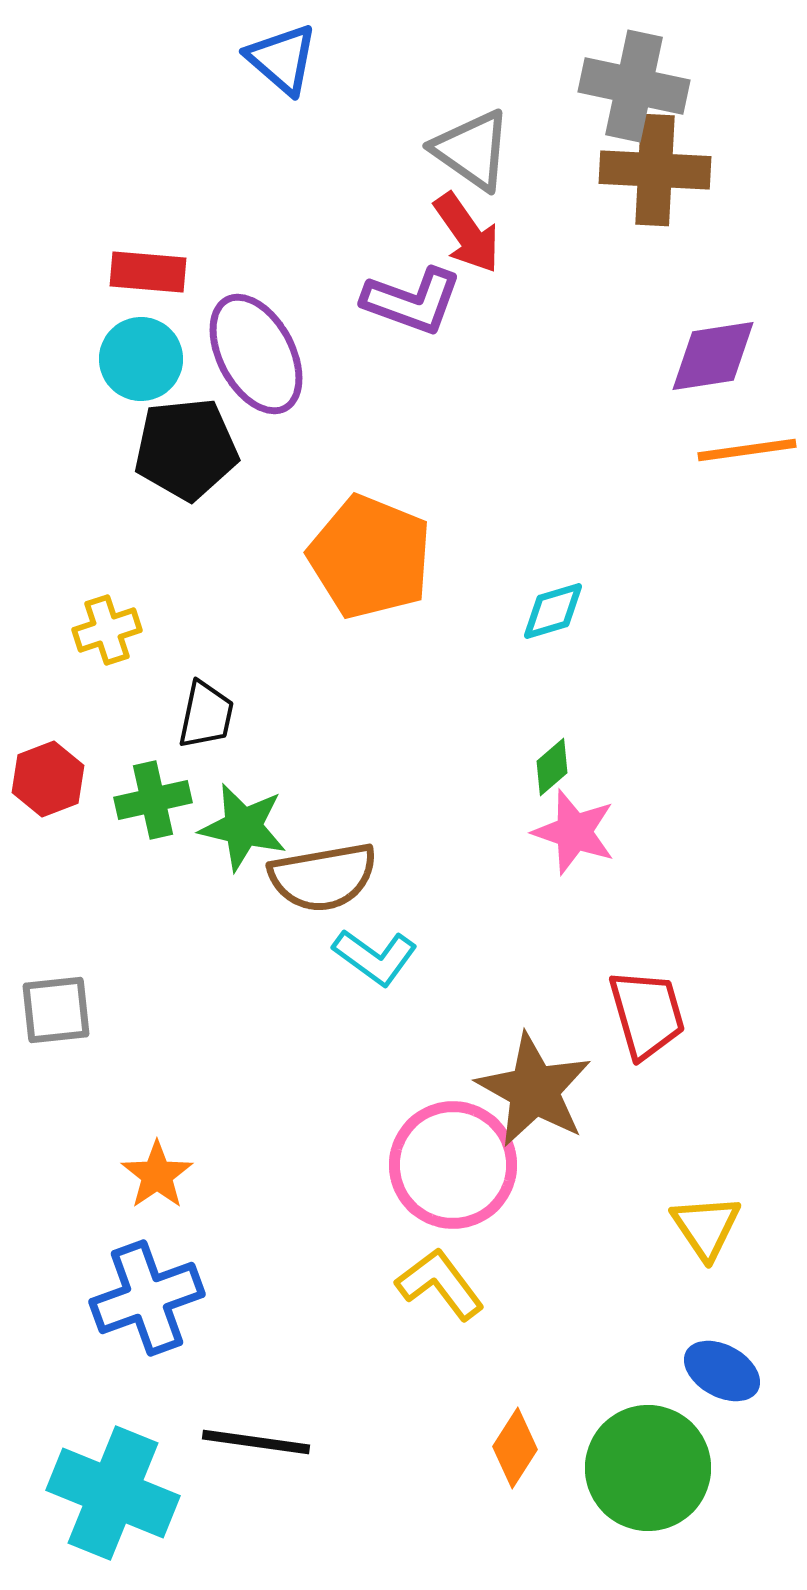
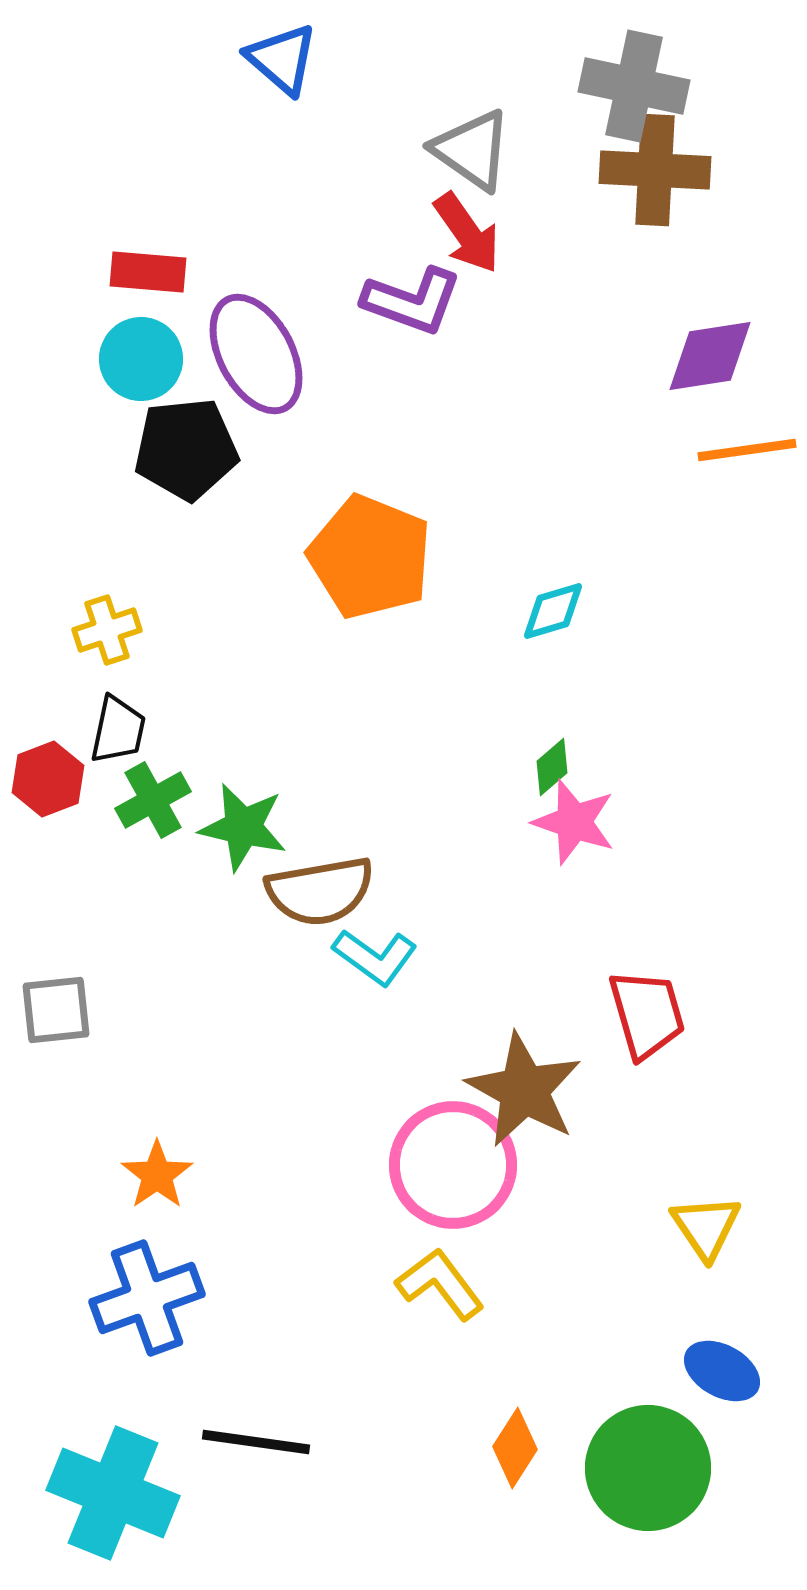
purple diamond: moved 3 px left
black trapezoid: moved 88 px left, 15 px down
green cross: rotated 16 degrees counterclockwise
pink star: moved 10 px up
brown semicircle: moved 3 px left, 14 px down
brown star: moved 10 px left
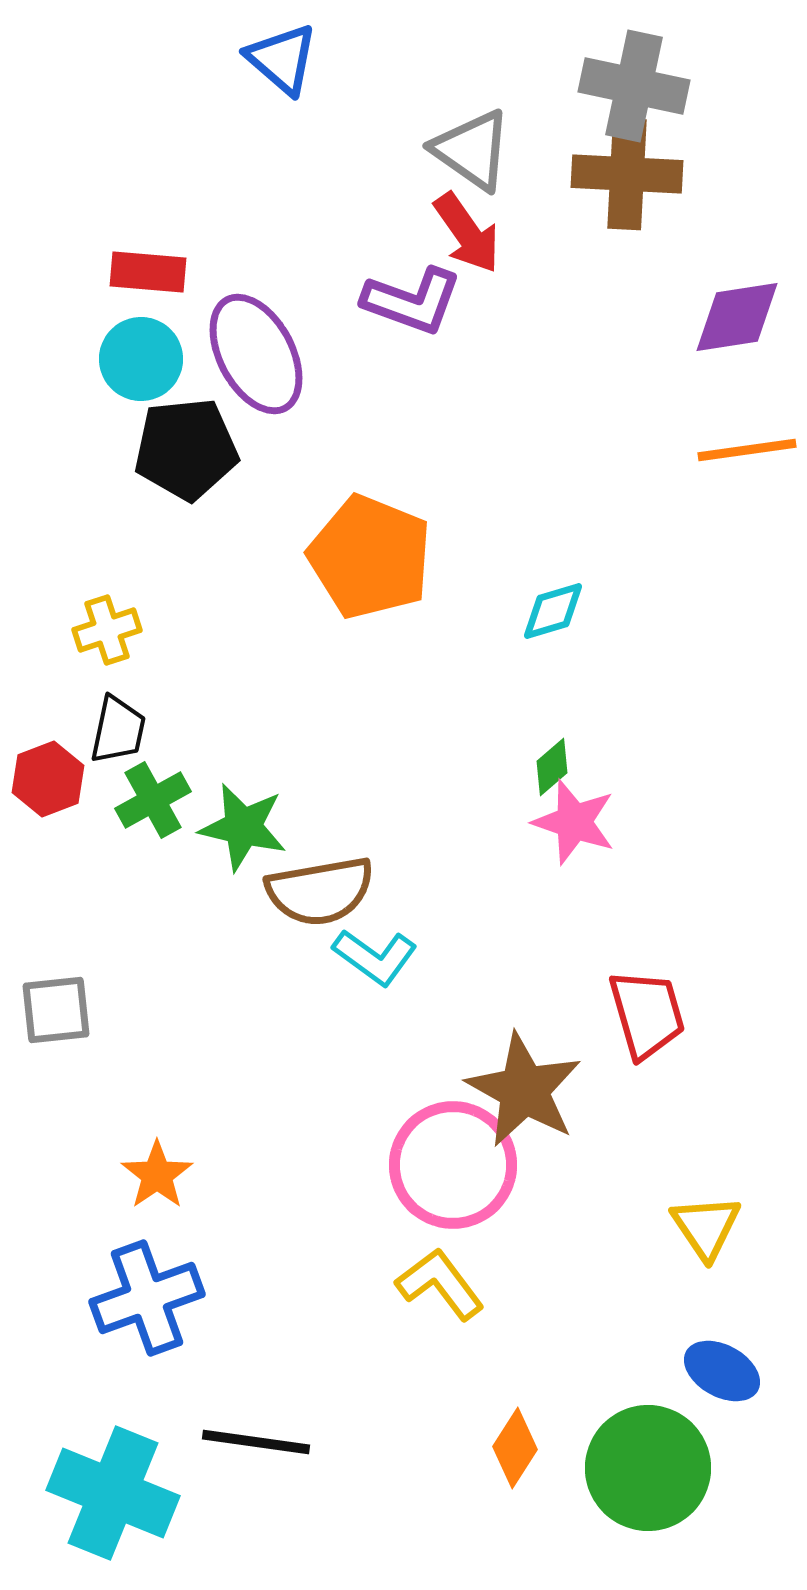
brown cross: moved 28 px left, 4 px down
purple diamond: moved 27 px right, 39 px up
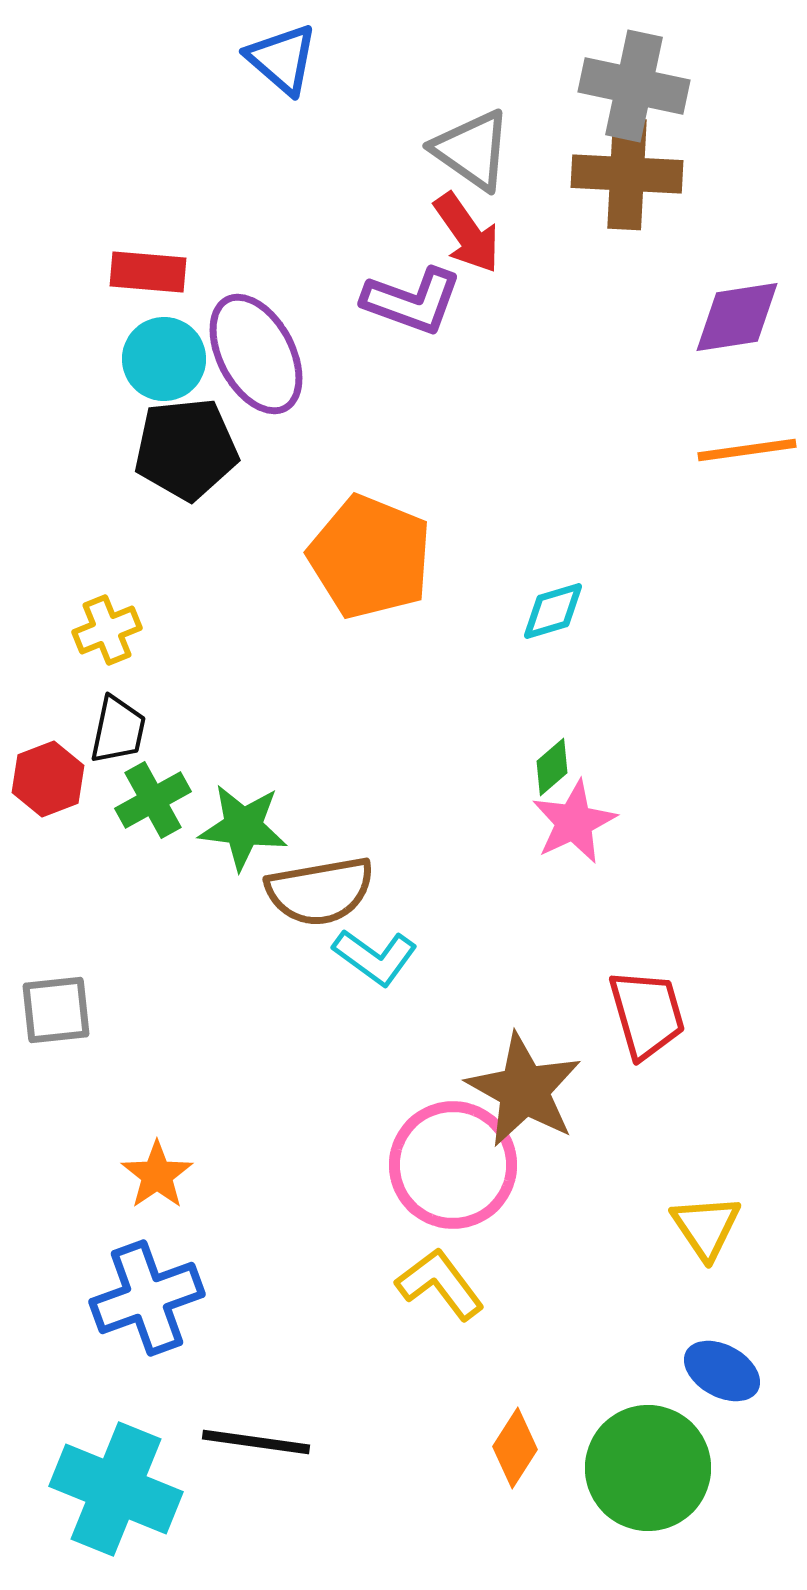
cyan circle: moved 23 px right
yellow cross: rotated 4 degrees counterclockwise
pink star: rotated 28 degrees clockwise
green star: rotated 6 degrees counterclockwise
cyan cross: moved 3 px right, 4 px up
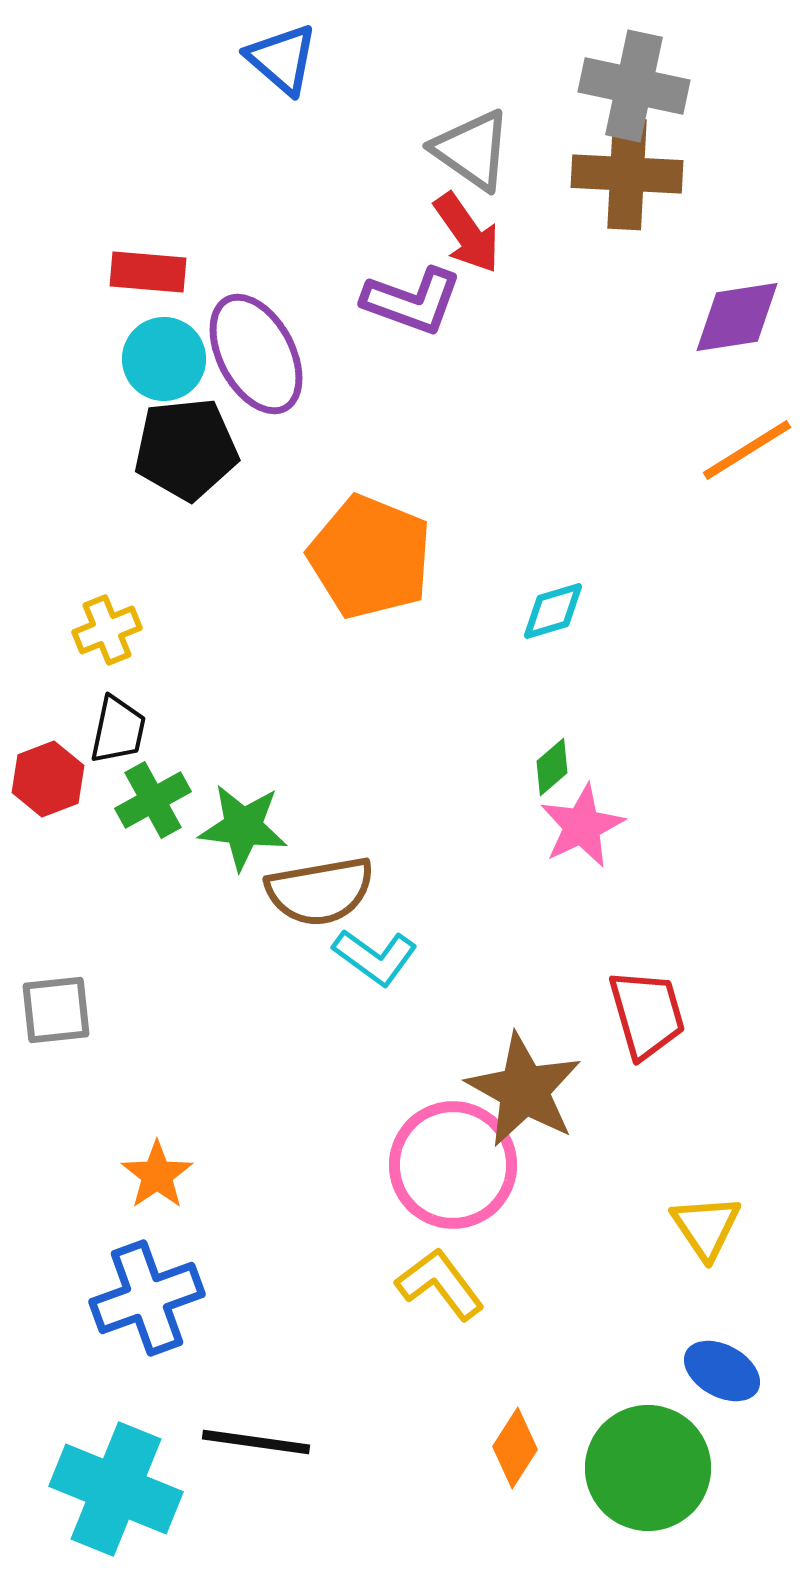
orange line: rotated 24 degrees counterclockwise
pink star: moved 8 px right, 4 px down
